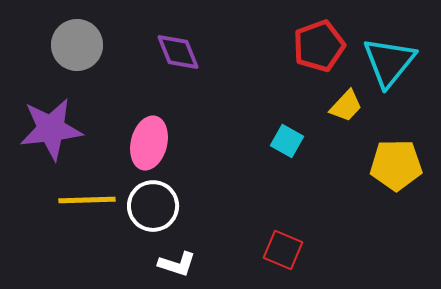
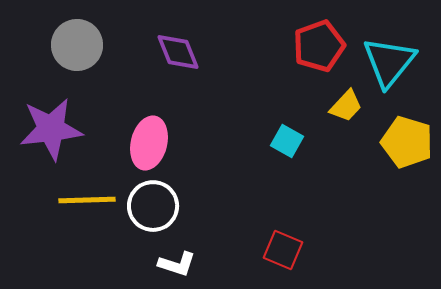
yellow pentagon: moved 11 px right, 23 px up; rotated 18 degrees clockwise
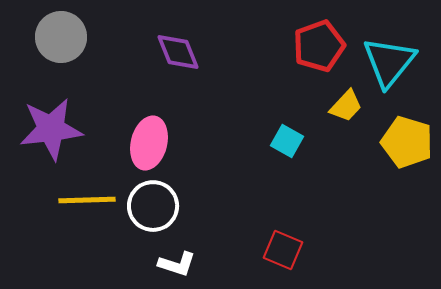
gray circle: moved 16 px left, 8 px up
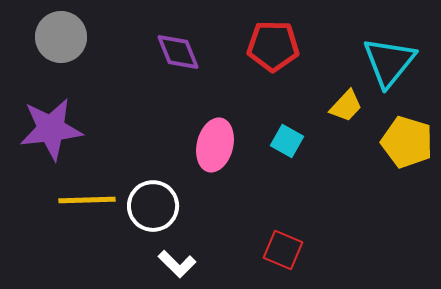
red pentagon: moved 46 px left; rotated 21 degrees clockwise
pink ellipse: moved 66 px right, 2 px down
white L-shape: rotated 27 degrees clockwise
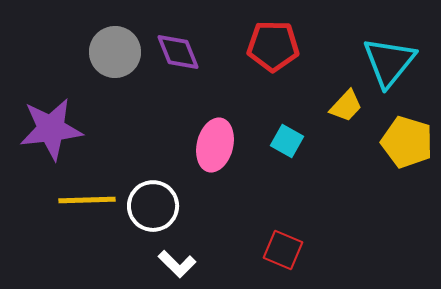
gray circle: moved 54 px right, 15 px down
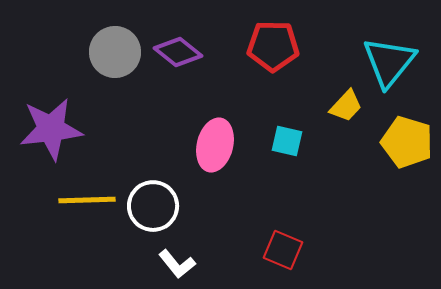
purple diamond: rotated 30 degrees counterclockwise
cyan square: rotated 16 degrees counterclockwise
white L-shape: rotated 6 degrees clockwise
